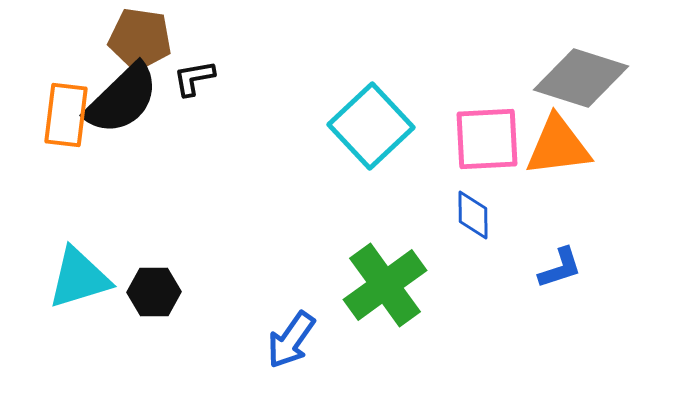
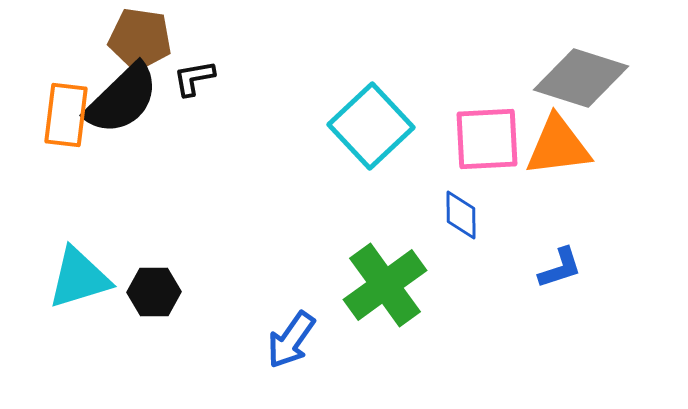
blue diamond: moved 12 px left
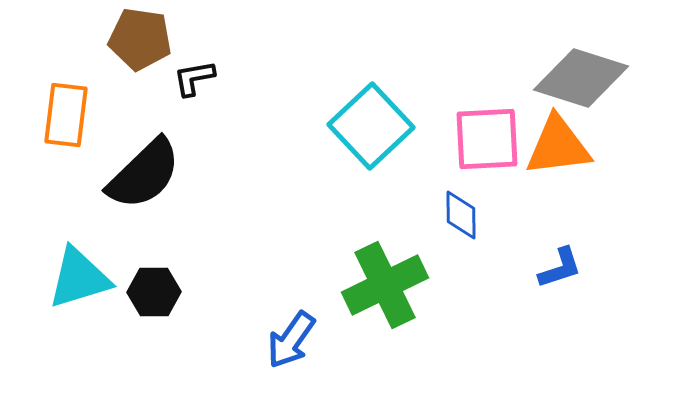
black semicircle: moved 22 px right, 75 px down
green cross: rotated 10 degrees clockwise
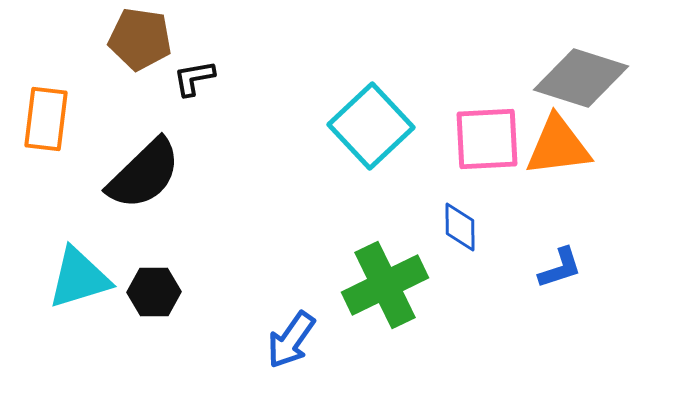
orange rectangle: moved 20 px left, 4 px down
blue diamond: moved 1 px left, 12 px down
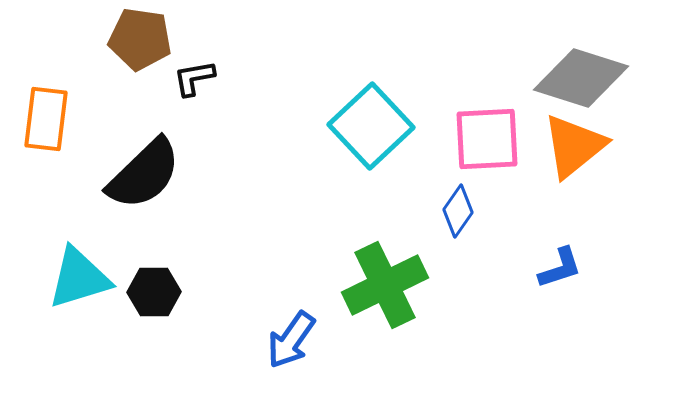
orange triangle: moved 16 px right; rotated 32 degrees counterclockwise
blue diamond: moved 2 px left, 16 px up; rotated 36 degrees clockwise
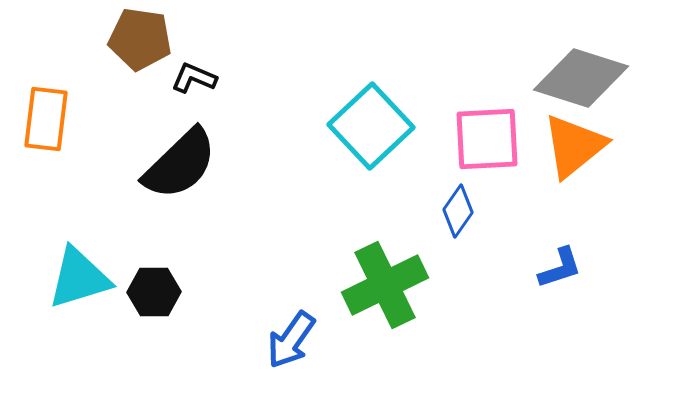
black L-shape: rotated 33 degrees clockwise
black semicircle: moved 36 px right, 10 px up
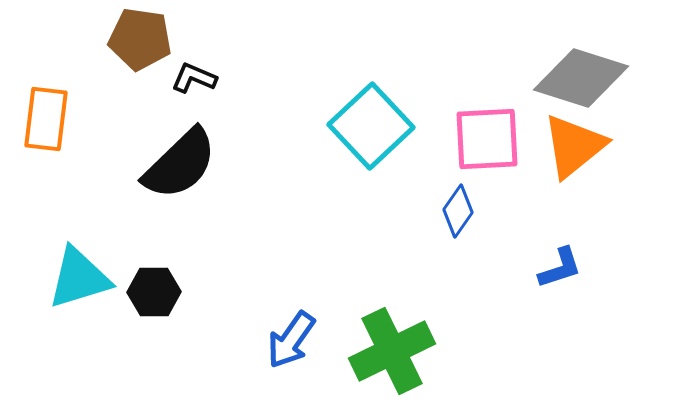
green cross: moved 7 px right, 66 px down
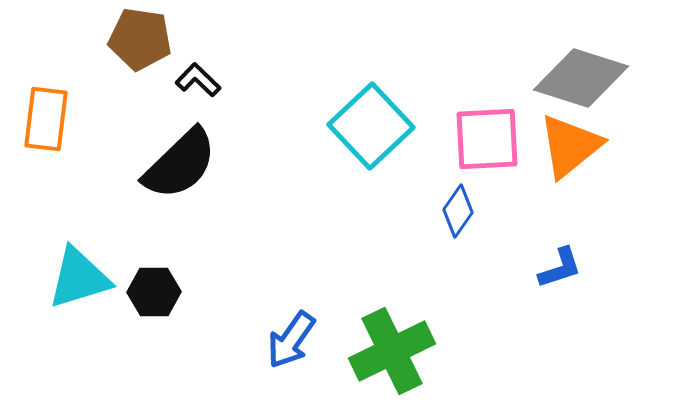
black L-shape: moved 4 px right, 2 px down; rotated 21 degrees clockwise
orange triangle: moved 4 px left
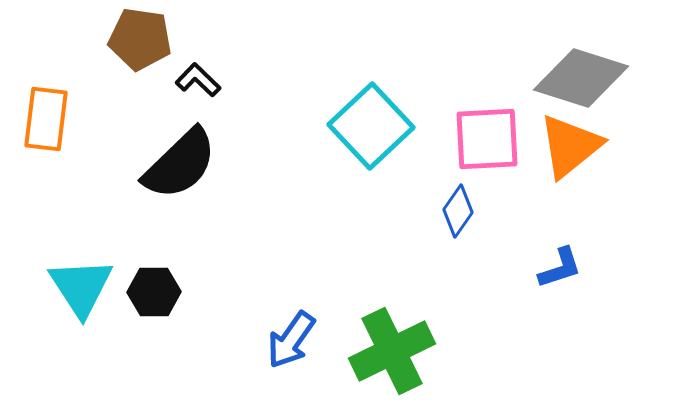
cyan triangle: moved 2 px right, 9 px down; rotated 46 degrees counterclockwise
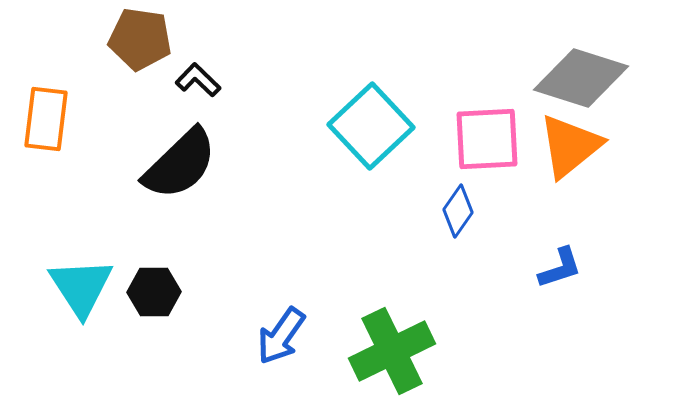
blue arrow: moved 10 px left, 4 px up
